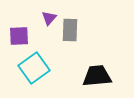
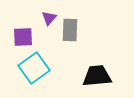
purple square: moved 4 px right, 1 px down
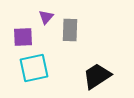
purple triangle: moved 3 px left, 1 px up
cyan square: rotated 24 degrees clockwise
black trapezoid: rotated 28 degrees counterclockwise
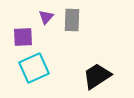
gray rectangle: moved 2 px right, 10 px up
cyan square: rotated 12 degrees counterclockwise
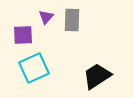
purple square: moved 2 px up
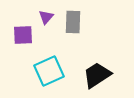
gray rectangle: moved 1 px right, 2 px down
cyan square: moved 15 px right, 3 px down
black trapezoid: moved 1 px up
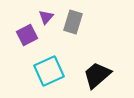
gray rectangle: rotated 15 degrees clockwise
purple square: moved 4 px right; rotated 25 degrees counterclockwise
black trapezoid: rotated 8 degrees counterclockwise
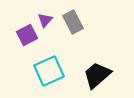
purple triangle: moved 1 px left, 3 px down
gray rectangle: rotated 45 degrees counterclockwise
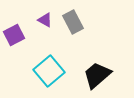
purple triangle: rotated 42 degrees counterclockwise
purple square: moved 13 px left
cyan square: rotated 16 degrees counterclockwise
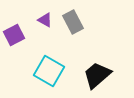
cyan square: rotated 20 degrees counterclockwise
